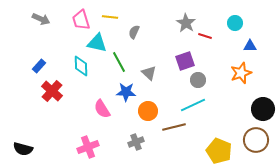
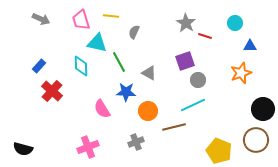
yellow line: moved 1 px right, 1 px up
gray triangle: rotated 14 degrees counterclockwise
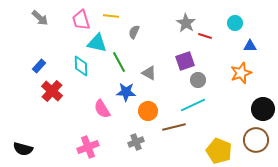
gray arrow: moved 1 px left, 1 px up; rotated 18 degrees clockwise
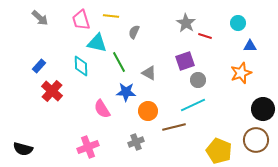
cyan circle: moved 3 px right
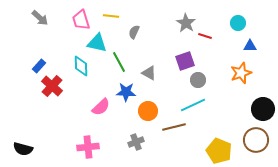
red cross: moved 5 px up
pink semicircle: moved 1 px left, 2 px up; rotated 102 degrees counterclockwise
pink cross: rotated 15 degrees clockwise
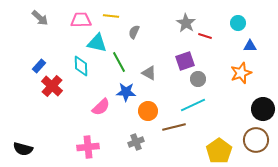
pink trapezoid: rotated 105 degrees clockwise
gray circle: moved 1 px up
yellow pentagon: rotated 15 degrees clockwise
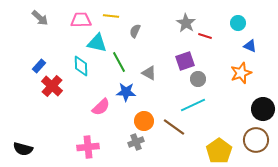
gray semicircle: moved 1 px right, 1 px up
blue triangle: rotated 24 degrees clockwise
orange circle: moved 4 px left, 10 px down
brown line: rotated 50 degrees clockwise
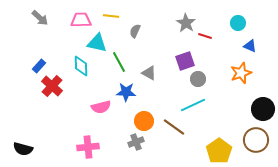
pink semicircle: rotated 30 degrees clockwise
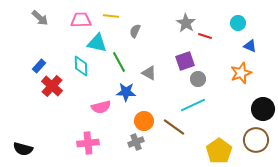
pink cross: moved 4 px up
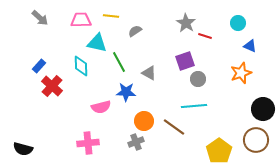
gray semicircle: rotated 32 degrees clockwise
cyan line: moved 1 px right, 1 px down; rotated 20 degrees clockwise
